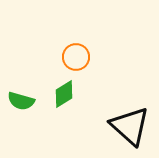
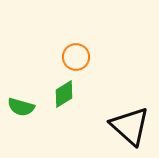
green semicircle: moved 6 px down
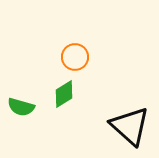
orange circle: moved 1 px left
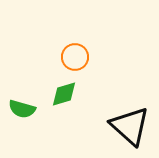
green diamond: rotated 16 degrees clockwise
green semicircle: moved 1 px right, 2 px down
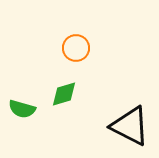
orange circle: moved 1 px right, 9 px up
black triangle: rotated 15 degrees counterclockwise
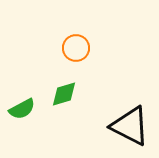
green semicircle: rotated 44 degrees counterclockwise
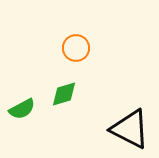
black triangle: moved 3 px down
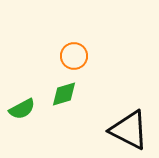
orange circle: moved 2 px left, 8 px down
black triangle: moved 1 px left, 1 px down
